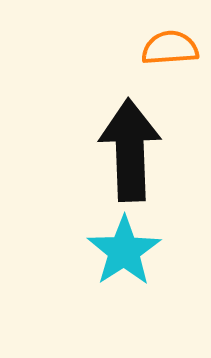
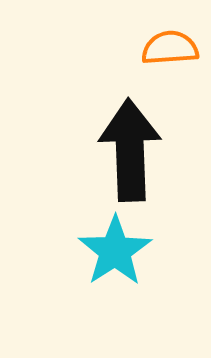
cyan star: moved 9 px left
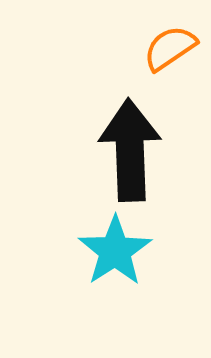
orange semicircle: rotated 30 degrees counterclockwise
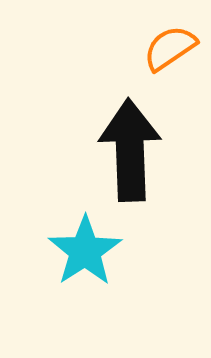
cyan star: moved 30 px left
